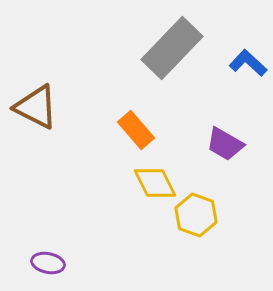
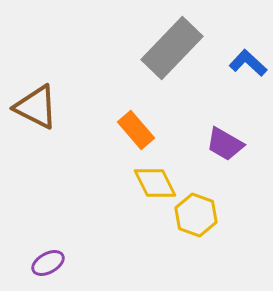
purple ellipse: rotated 40 degrees counterclockwise
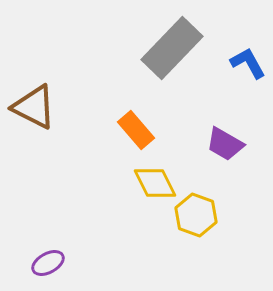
blue L-shape: rotated 18 degrees clockwise
brown triangle: moved 2 px left
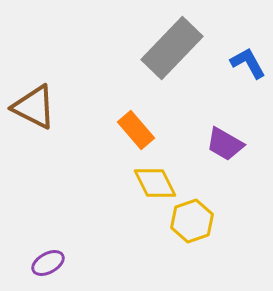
yellow hexagon: moved 4 px left, 6 px down; rotated 21 degrees clockwise
